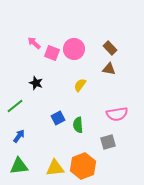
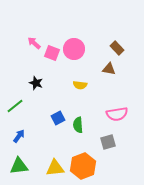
brown rectangle: moved 7 px right
yellow semicircle: rotated 120 degrees counterclockwise
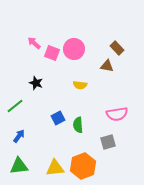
brown triangle: moved 2 px left, 3 px up
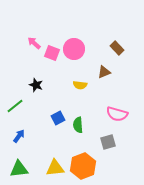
brown triangle: moved 3 px left, 6 px down; rotated 32 degrees counterclockwise
black star: moved 2 px down
pink semicircle: rotated 25 degrees clockwise
green triangle: moved 3 px down
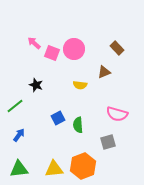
blue arrow: moved 1 px up
yellow triangle: moved 1 px left, 1 px down
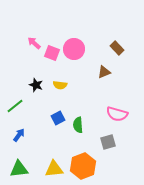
yellow semicircle: moved 20 px left
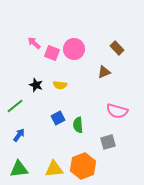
pink semicircle: moved 3 px up
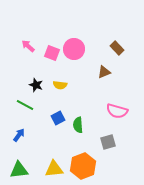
pink arrow: moved 6 px left, 3 px down
green line: moved 10 px right, 1 px up; rotated 66 degrees clockwise
green triangle: moved 1 px down
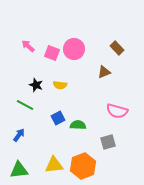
green semicircle: rotated 98 degrees clockwise
yellow triangle: moved 4 px up
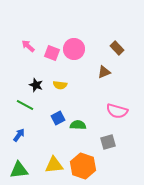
orange hexagon: rotated 20 degrees counterclockwise
